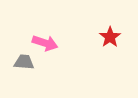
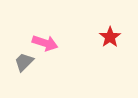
gray trapezoid: rotated 50 degrees counterclockwise
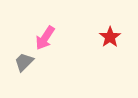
pink arrow: moved 5 px up; rotated 105 degrees clockwise
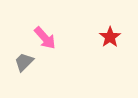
pink arrow: rotated 75 degrees counterclockwise
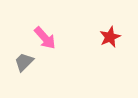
red star: rotated 10 degrees clockwise
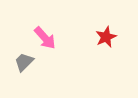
red star: moved 4 px left
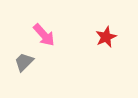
pink arrow: moved 1 px left, 3 px up
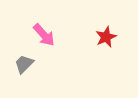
gray trapezoid: moved 2 px down
